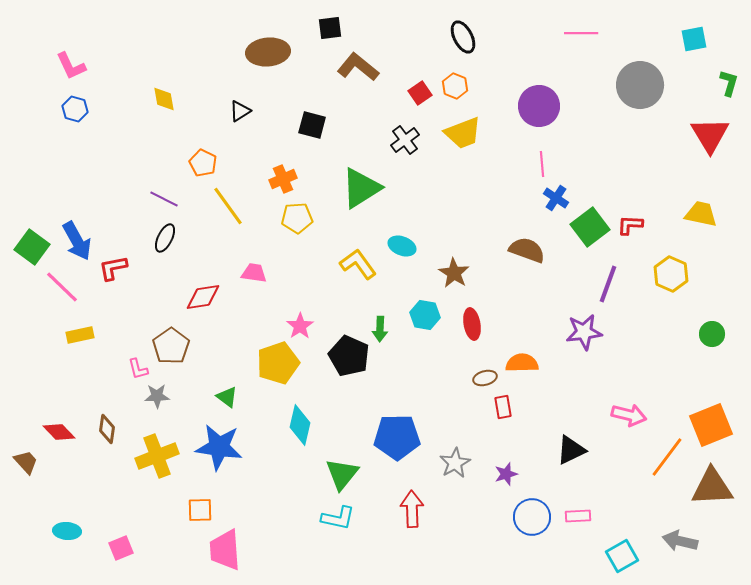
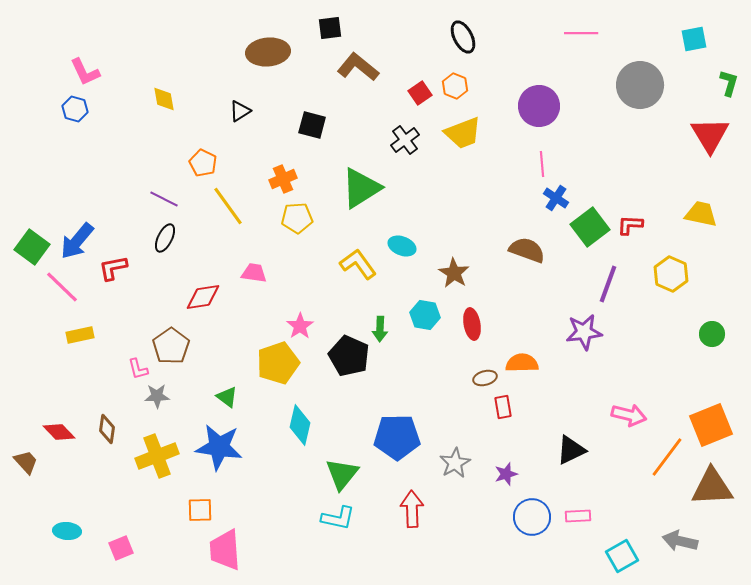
pink L-shape at (71, 66): moved 14 px right, 6 px down
blue arrow at (77, 241): rotated 69 degrees clockwise
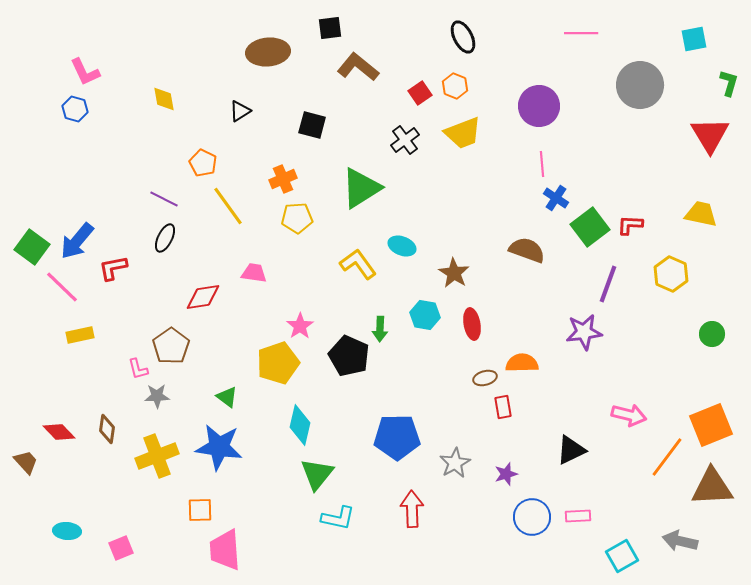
green triangle at (342, 474): moved 25 px left
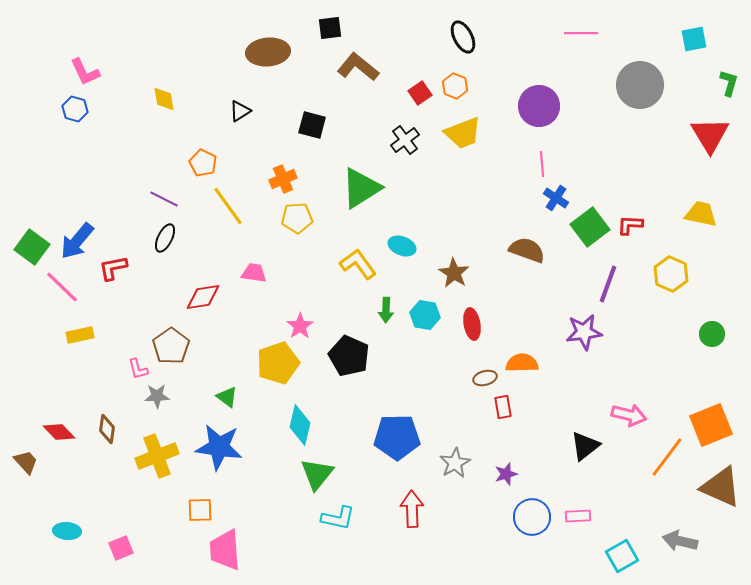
green arrow at (380, 329): moved 6 px right, 19 px up
black triangle at (571, 450): moved 14 px right, 4 px up; rotated 12 degrees counterclockwise
brown triangle at (712, 487): moved 9 px right; rotated 27 degrees clockwise
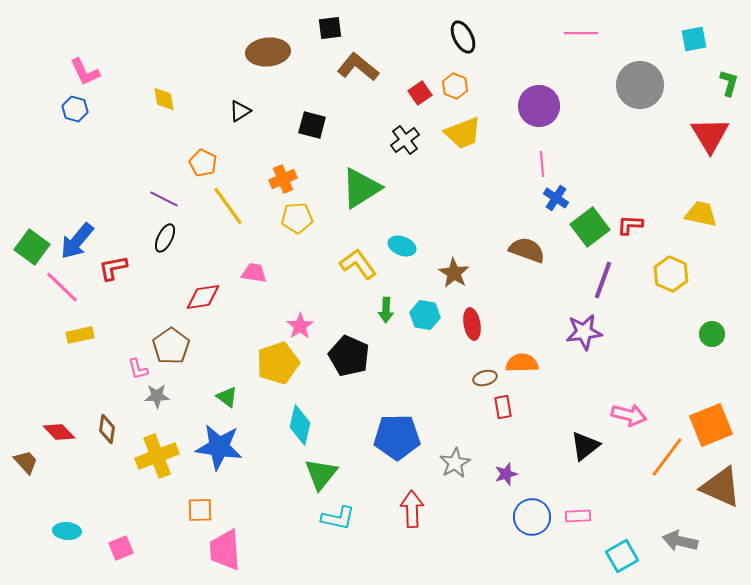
purple line at (608, 284): moved 5 px left, 4 px up
green triangle at (317, 474): moved 4 px right
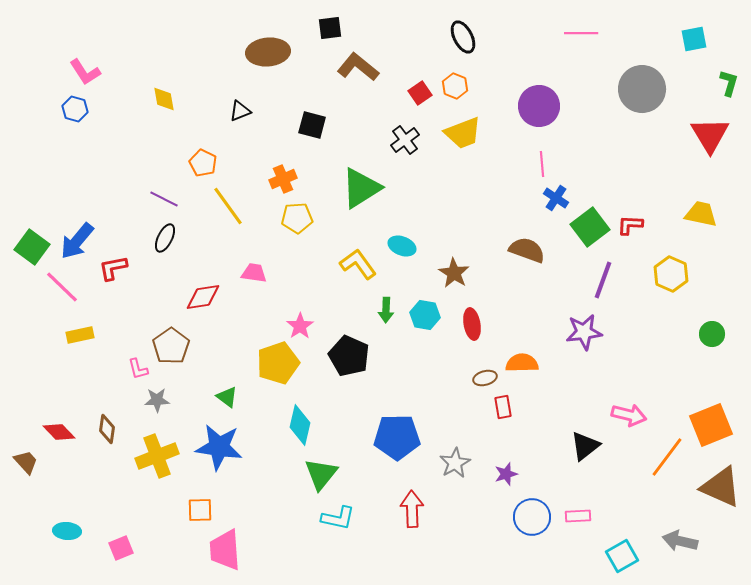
pink L-shape at (85, 72): rotated 8 degrees counterclockwise
gray circle at (640, 85): moved 2 px right, 4 px down
black triangle at (240, 111): rotated 10 degrees clockwise
gray star at (157, 396): moved 4 px down
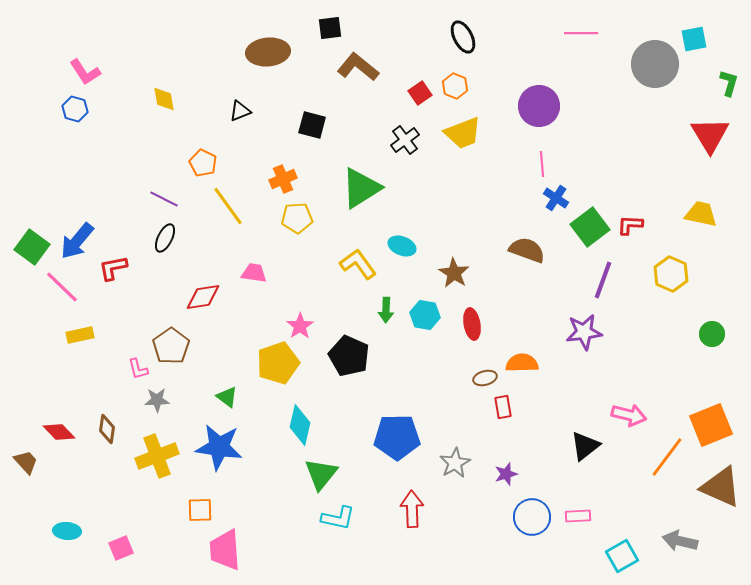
gray circle at (642, 89): moved 13 px right, 25 px up
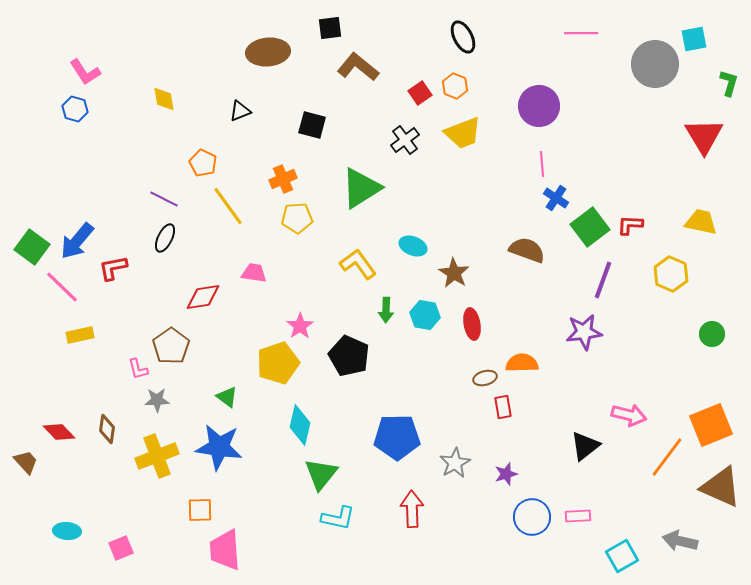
red triangle at (710, 135): moved 6 px left, 1 px down
yellow trapezoid at (701, 214): moved 8 px down
cyan ellipse at (402, 246): moved 11 px right
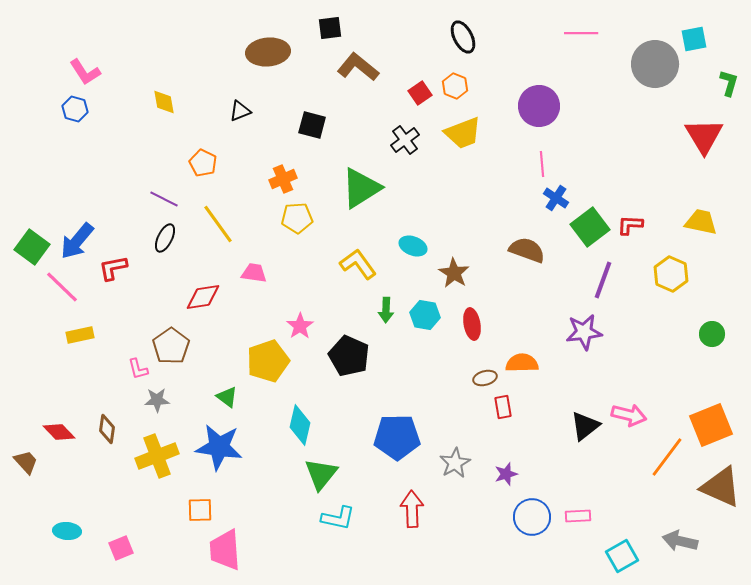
yellow diamond at (164, 99): moved 3 px down
yellow line at (228, 206): moved 10 px left, 18 px down
yellow pentagon at (278, 363): moved 10 px left, 2 px up
black triangle at (585, 446): moved 20 px up
